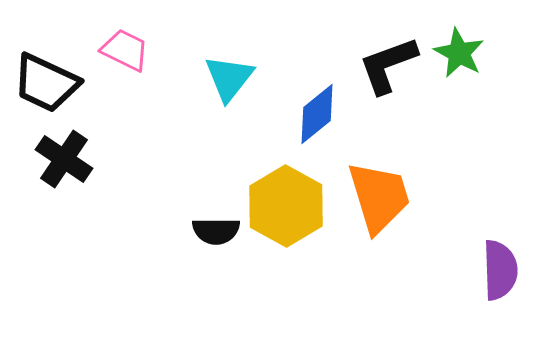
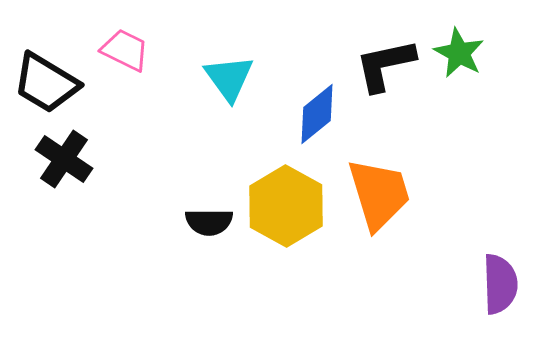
black L-shape: moved 3 px left; rotated 8 degrees clockwise
cyan triangle: rotated 14 degrees counterclockwise
black trapezoid: rotated 6 degrees clockwise
orange trapezoid: moved 3 px up
black semicircle: moved 7 px left, 9 px up
purple semicircle: moved 14 px down
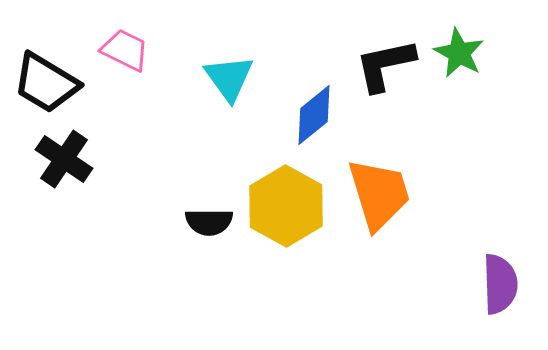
blue diamond: moved 3 px left, 1 px down
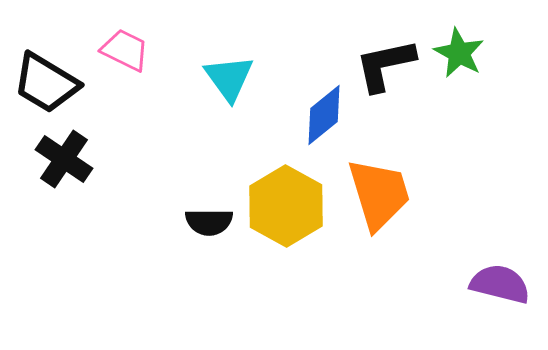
blue diamond: moved 10 px right
purple semicircle: rotated 74 degrees counterclockwise
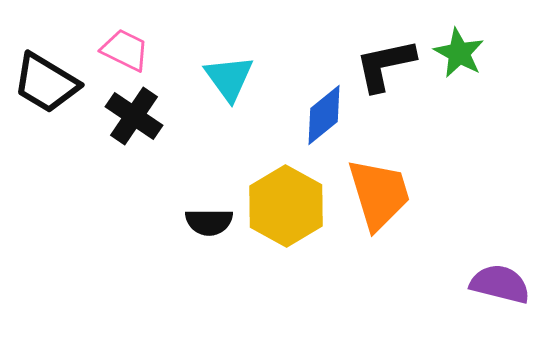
black cross: moved 70 px right, 43 px up
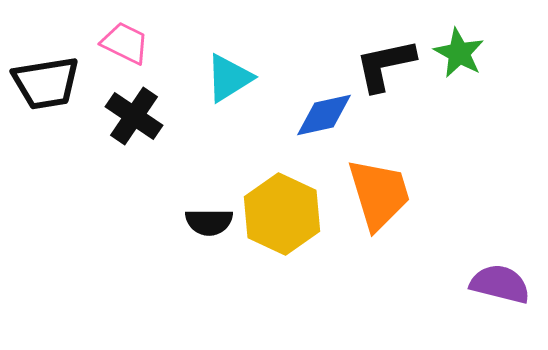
pink trapezoid: moved 7 px up
cyan triangle: rotated 34 degrees clockwise
black trapezoid: rotated 40 degrees counterclockwise
blue diamond: rotated 26 degrees clockwise
yellow hexagon: moved 4 px left, 8 px down; rotated 4 degrees counterclockwise
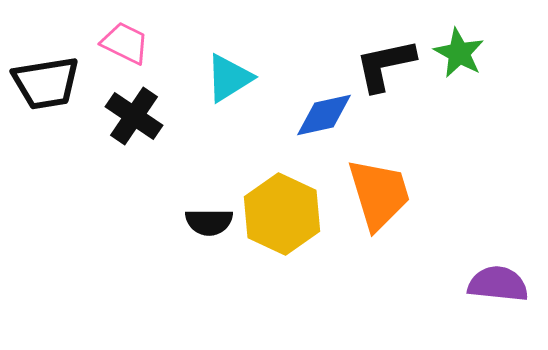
purple semicircle: moved 2 px left; rotated 8 degrees counterclockwise
